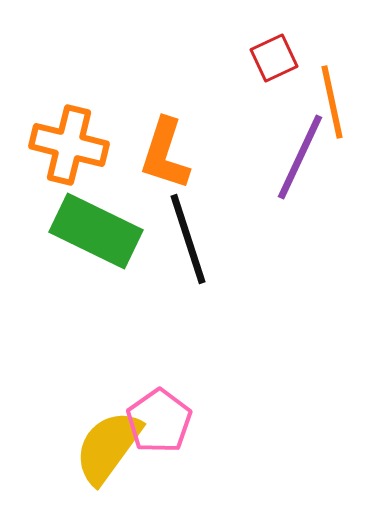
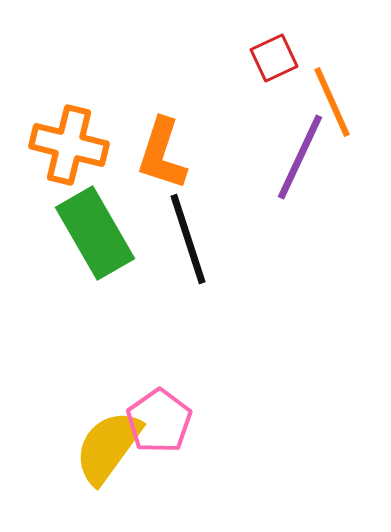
orange line: rotated 12 degrees counterclockwise
orange L-shape: moved 3 px left
green rectangle: moved 1 px left, 2 px down; rotated 34 degrees clockwise
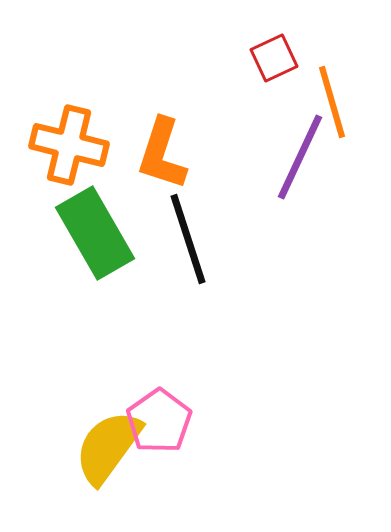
orange line: rotated 8 degrees clockwise
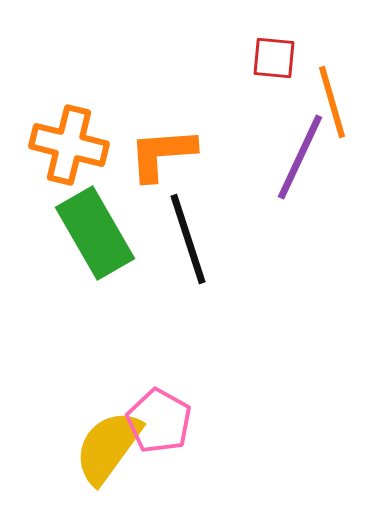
red square: rotated 30 degrees clockwise
orange L-shape: rotated 68 degrees clockwise
pink pentagon: rotated 8 degrees counterclockwise
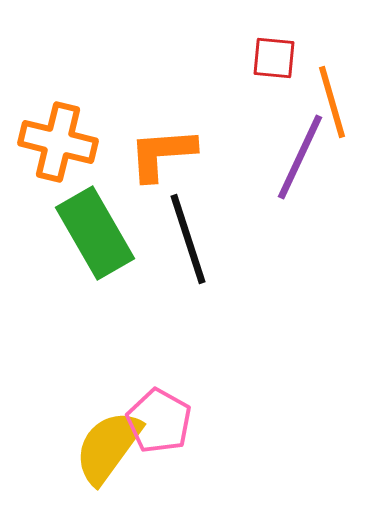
orange cross: moved 11 px left, 3 px up
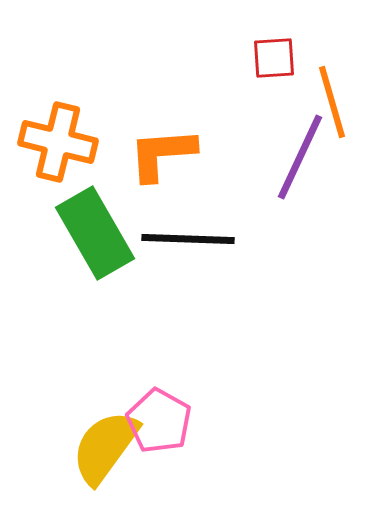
red square: rotated 9 degrees counterclockwise
black line: rotated 70 degrees counterclockwise
yellow semicircle: moved 3 px left
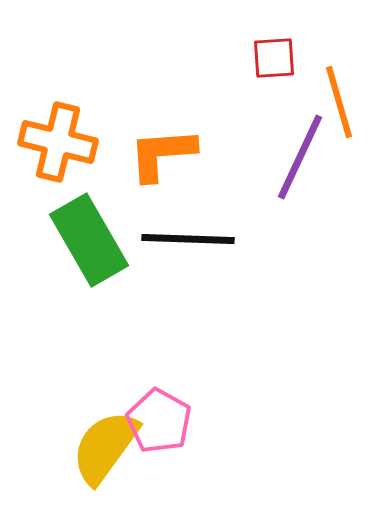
orange line: moved 7 px right
green rectangle: moved 6 px left, 7 px down
